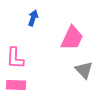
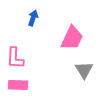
gray triangle: rotated 12 degrees clockwise
pink rectangle: moved 2 px right
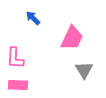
blue arrow: rotated 63 degrees counterclockwise
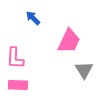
pink trapezoid: moved 3 px left, 3 px down
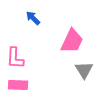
pink trapezoid: moved 3 px right
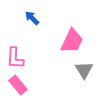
blue arrow: moved 1 px left
pink rectangle: rotated 48 degrees clockwise
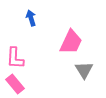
blue arrow: moved 1 px left; rotated 28 degrees clockwise
pink trapezoid: moved 1 px left, 1 px down
pink rectangle: moved 3 px left, 1 px up
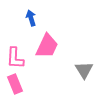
pink trapezoid: moved 24 px left, 4 px down
pink rectangle: rotated 18 degrees clockwise
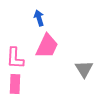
blue arrow: moved 8 px right
gray triangle: moved 1 px up
pink rectangle: rotated 24 degrees clockwise
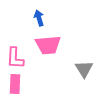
pink trapezoid: moved 1 px right, 1 px up; rotated 60 degrees clockwise
